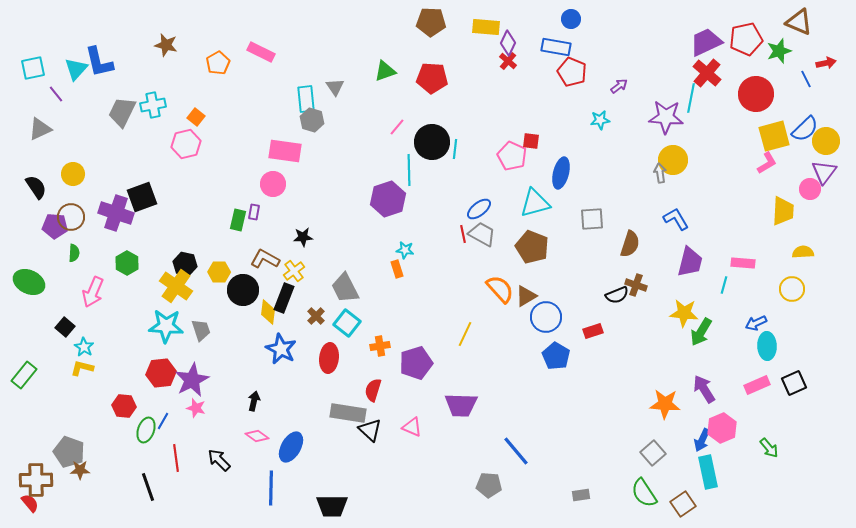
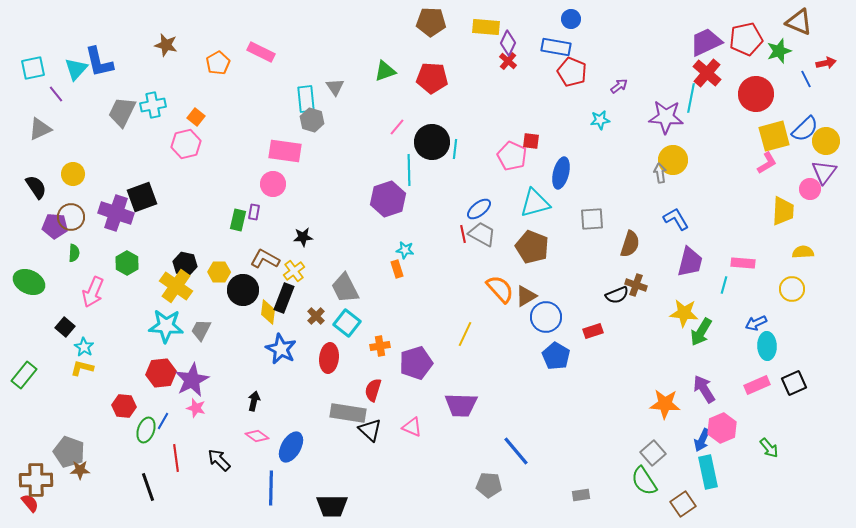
gray trapezoid at (201, 330): rotated 135 degrees counterclockwise
green semicircle at (644, 493): moved 12 px up
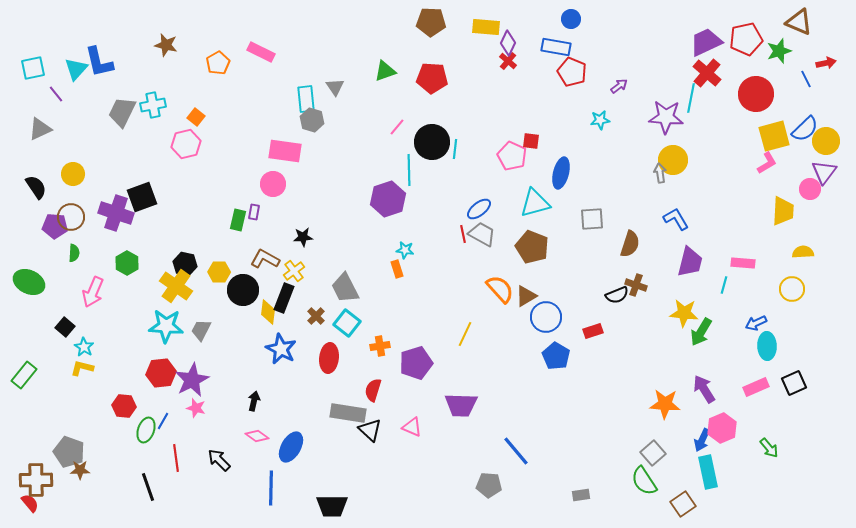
pink rectangle at (757, 385): moved 1 px left, 2 px down
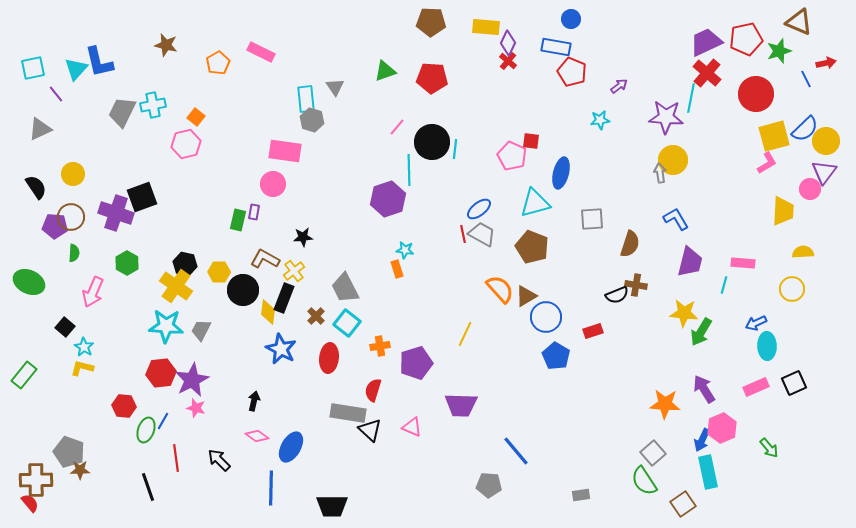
brown cross at (636, 285): rotated 10 degrees counterclockwise
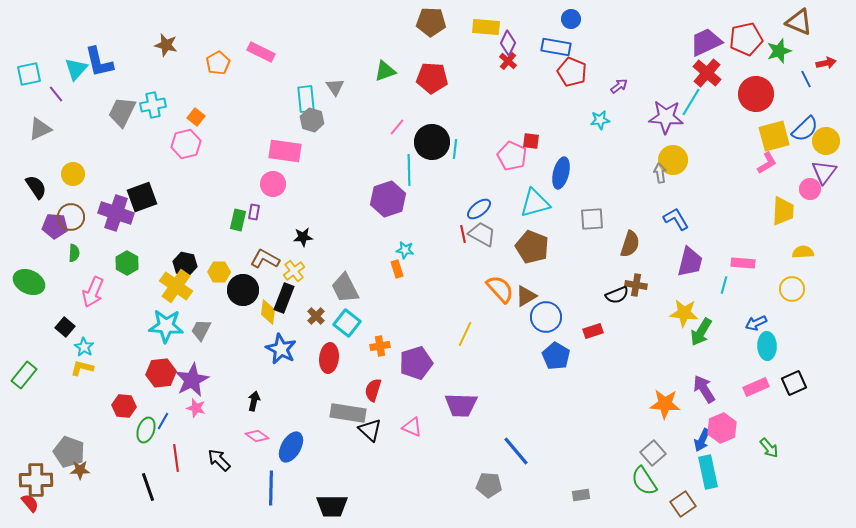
cyan square at (33, 68): moved 4 px left, 6 px down
cyan line at (691, 98): moved 4 px down; rotated 20 degrees clockwise
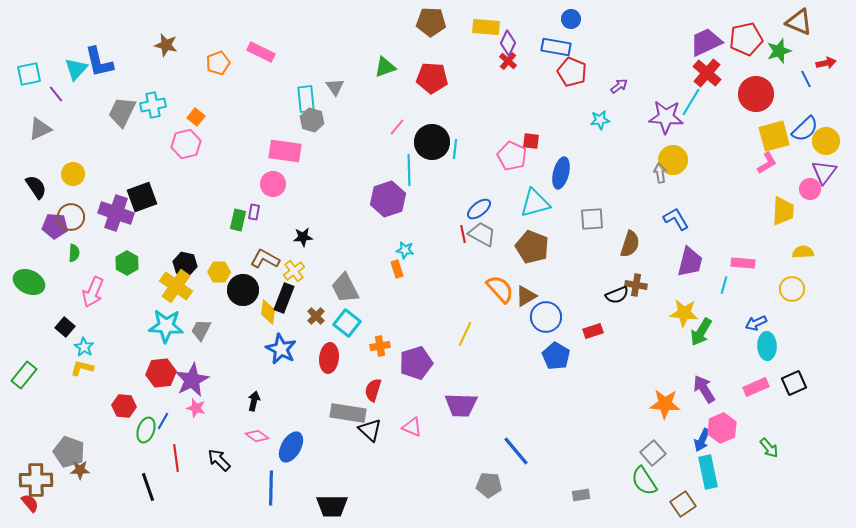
orange pentagon at (218, 63): rotated 10 degrees clockwise
green triangle at (385, 71): moved 4 px up
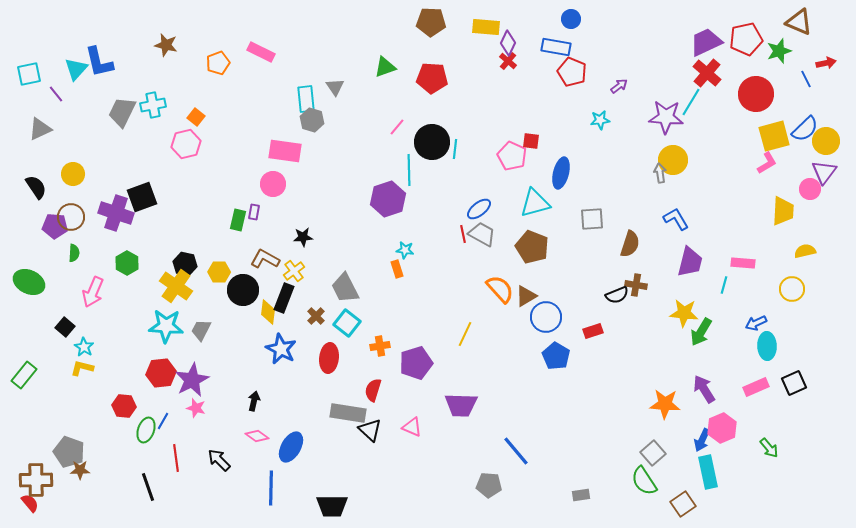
yellow semicircle at (803, 252): moved 2 px right, 1 px up; rotated 10 degrees counterclockwise
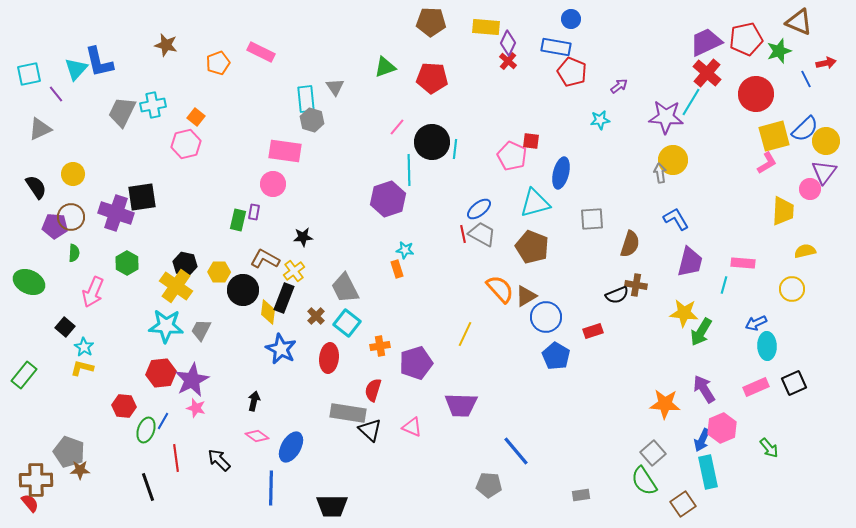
black square at (142, 197): rotated 12 degrees clockwise
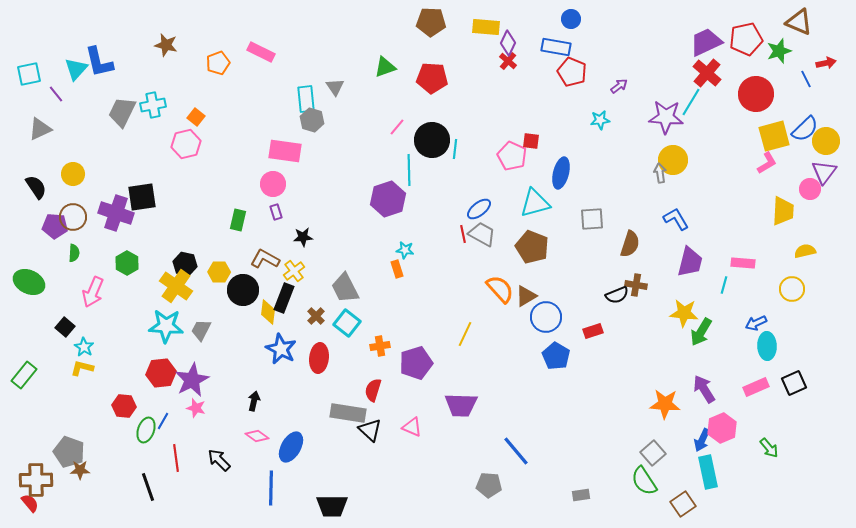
black circle at (432, 142): moved 2 px up
purple rectangle at (254, 212): moved 22 px right; rotated 28 degrees counterclockwise
brown circle at (71, 217): moved 2 px right
red ellipse at (329, 358): moved 10 px left
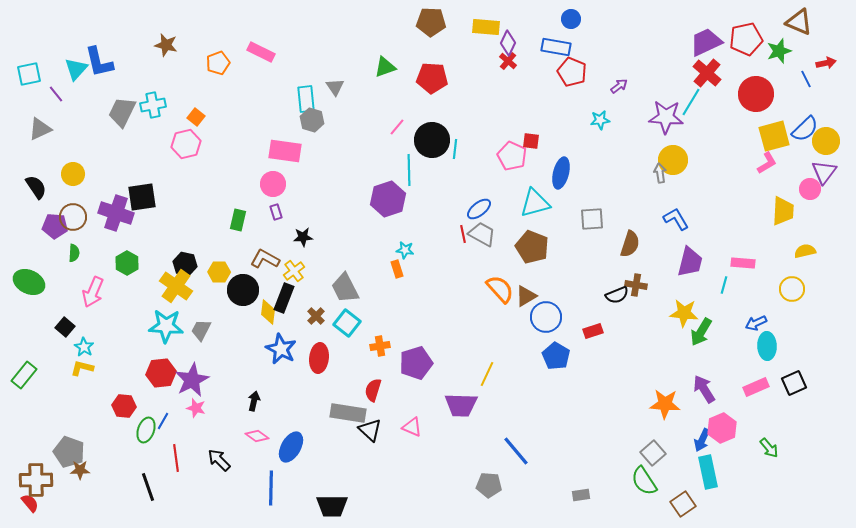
yellow line at (465, 334): moved 22 px right, 40 px down
